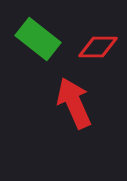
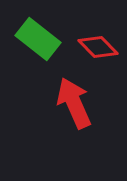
red diamond: rotated 45 degrees clockwise
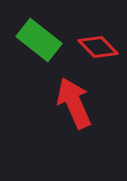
green rectangle: moved 1 px right, 1 px down
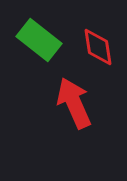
red diamond: rotated 36 degrees clockwise
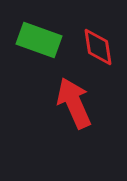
green rectangle: rotated 18 degrees counterclockwise
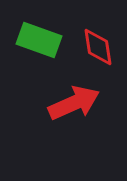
red arrow: rotated 90 degrees clockwise
